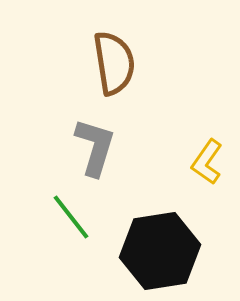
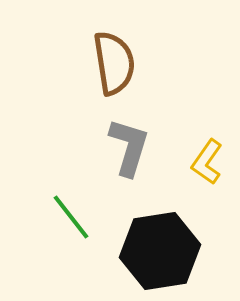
gray L-shape: moved 34 px right
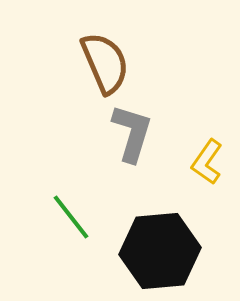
brown semicircle: moved 9 px left; rotated 14 degrees counterclockwise
gray L-shape: moved 3 px right, 14 px up
black hexagon: rotated 4 degrees clockwise
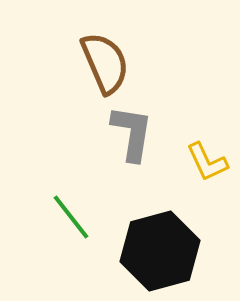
gray L-shape: rotated 8 degrees counterclockwise
yellow L-shape: rotated 60 degrees counterclockwise
black hexagon: rotated 10 degrees counterclockwise
